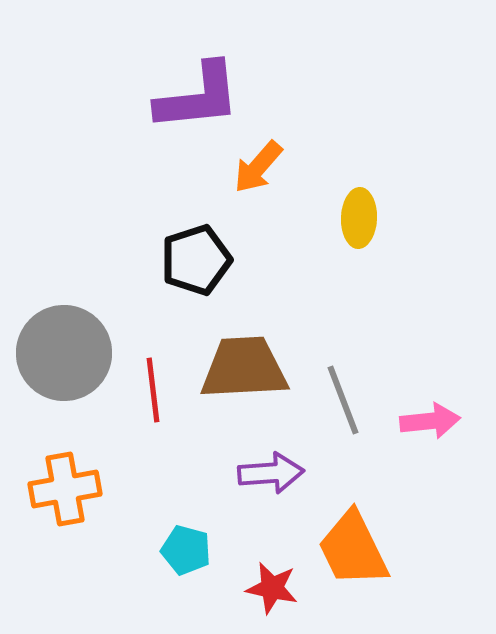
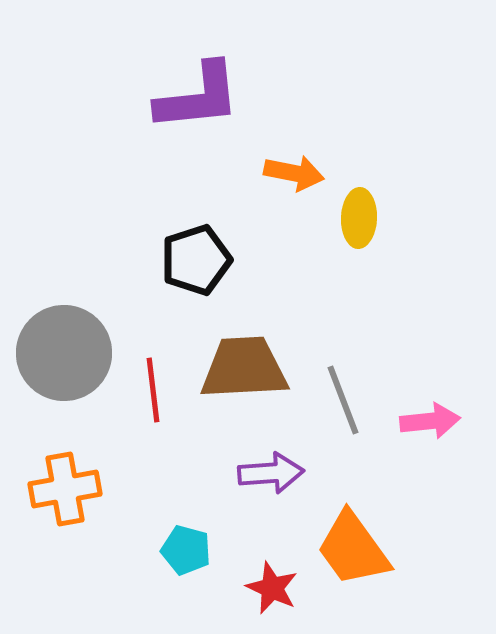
orange arrow: moved 36 px right, 6 px down; rotated 120 degrees counterclockwise
orange trapezoid: rotated 10 degrees counterclockwise
red star: rotated 12 degrees clockwise
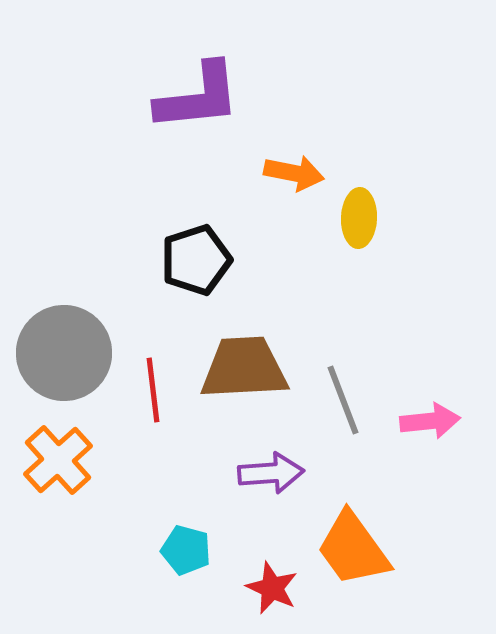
orange cross: moved 7 px left, 29 px up; rotated 32 degrees counterclockwise
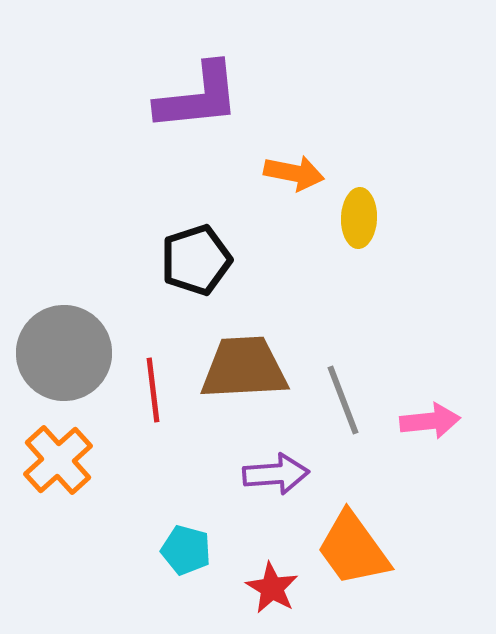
purple arrow: moved 5 px right, 1 px down
red star: rotated 6 degrees clockwise
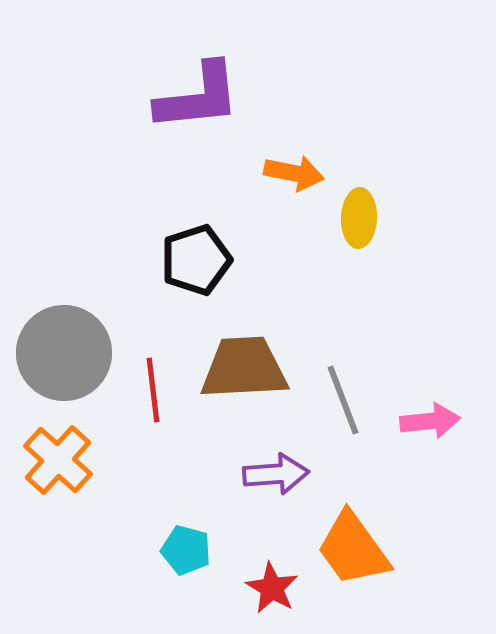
orange cross: rotated 6 degrees counterclockwise
